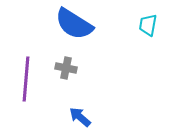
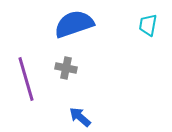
blue semicircle: rotated 129 degrees clockwise
purple line: rotated 21 degrees counterclockwise
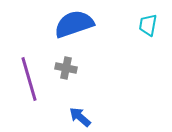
purple line: moved 3 px right
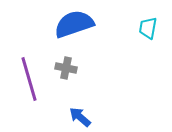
cyan trapezoid: moved 3 px down
